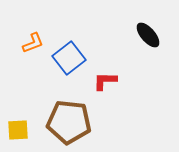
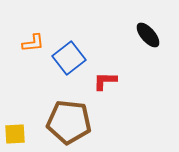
orange L-shape: rotated 15 degrees clockwise
yellow square: moved 3 px left, 4 px down
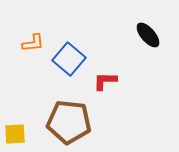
blue square: moved 1 px down; rotated 12 degrees counterclockwise
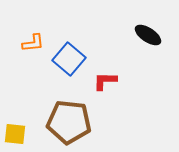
black ellipse: rotated 16 degrees counterclockwise
yellow square: rotated 10 degrees clockwise
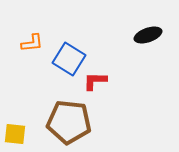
black ellipse: rotated 52 degrees counterclockwise
orange L-shape: moved 1 px left
blue square: rotated 8 degrees counterclockwise
red L-shape: moved 10 px left
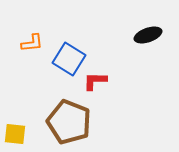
brown pentagon: rotated 15 degrees clockwise
